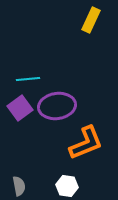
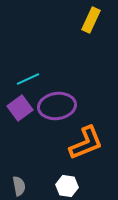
cyan line: rotated 20 degrees counterclockwise
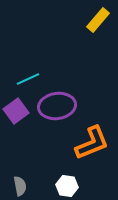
yellow rectangle: moved 7 px right; rotated 15 degrees clockwise
purple square: moved 4 px left, 3 px down
orange L-shape: moved 6 px right
gray semicircle: moved 1 px right
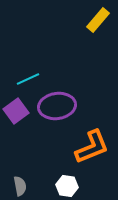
orange L-shape: moved 4 px down
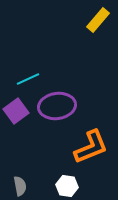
orange L-shape: moved 1 px left
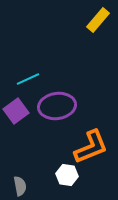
white hexagon: moved 11 px up
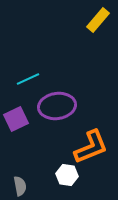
purple square: moved 8 px down; rotated 10 degrees clockwise
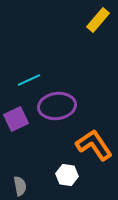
cyan line: moved 1 px right, 1 px down
orange L-shape: moved 3 px right, 2 px up; rotated 102 degrees counterclockwise
